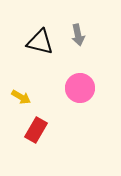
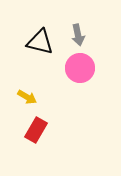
pink circle: moved 20 px up
yellow arrow: moved 6 px right
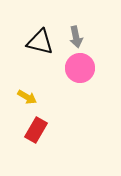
gray arrow: moved 2 px left, 2 px down
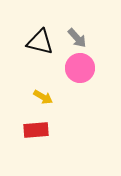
gray arrow: moved 1 px right, 1 px down; rotated 30 degrees counterclockwise
yellow arrow: moved 16 px right
red rectangle: rotated 55 degrees clockwise
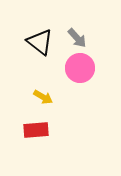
black triangle: rotated 24 degrees clockwise
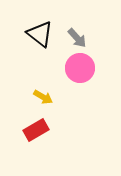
black triangle: moved 8 px up
red rectangle: rotated 25 degrees counterclockwise
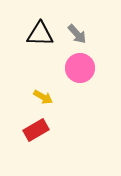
black triangle: rotated 36 degrees counterclockwise
gray arrow: moved 4 px up
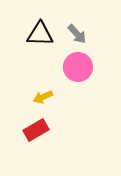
pink circle: moved 2 px left, 1 px up
yellow arrow: rotated 126 degrees clockwise
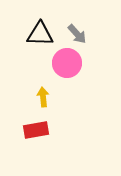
pink circle: moved 11 px left, 4 px up
yellow arrow: rotated 108 degrees clockwise
red rectangle: rotated 20 degrees clockwise
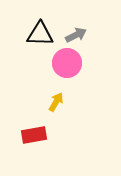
gray arrow: moved 1 px left, 1 px down; rotated 75 degrees counterclockwise
yellow arrow: moved 13 px right, 5 px down; rotated 36 degrees clockwise
red rectangle: moved 2 px left, 5 px down
